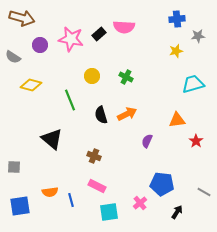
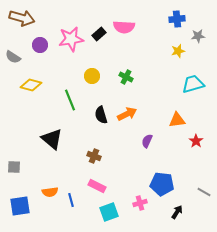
pink star: rotated 20 degrees counterclockwise
yellow star: moved 2 px right
pink cross: rotated 24 degrees clockwise
cyan square: rotated 12 degrees counterclockwise
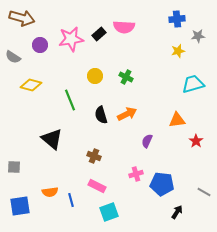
yellow circle: moved 3 px right
pink cross: moved 4 px left, 29 px up
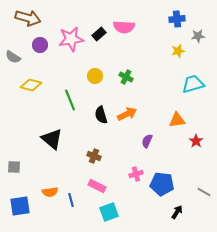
brown arrow: moved 6 px right
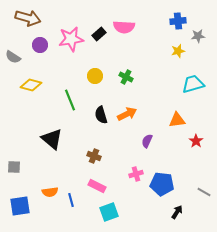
blue cross: moved 1 px right, 2 px down
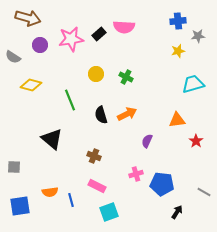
yellow circle: moved 1 px right, 2 px up
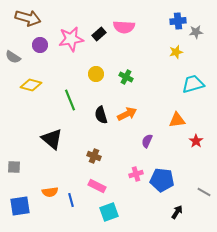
gray star: moved 2 px left, 4 px up
yellow star: moved 2 px left, 1 px down
blue pentagon: moved 4 px up
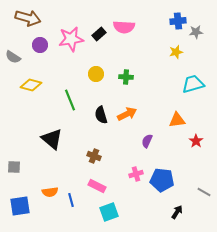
green cross: rotated 24 degrees counterclockwise
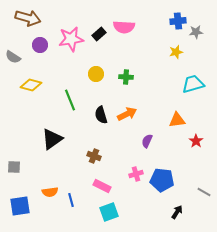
black triangle: rotated 45 degrees clockwise
pink rectangle: moved 5 px right
